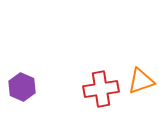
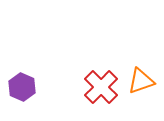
red cross: moved 2 px up; rotated 36 degrees counterclockwise
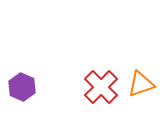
orange triangle: moved 3 px down
